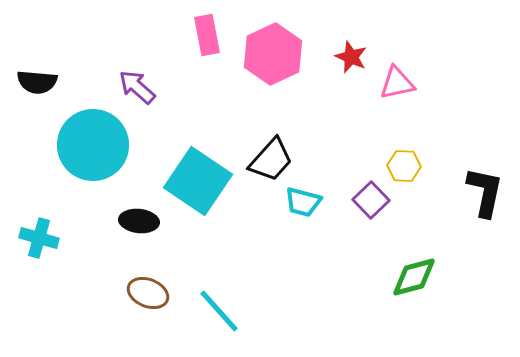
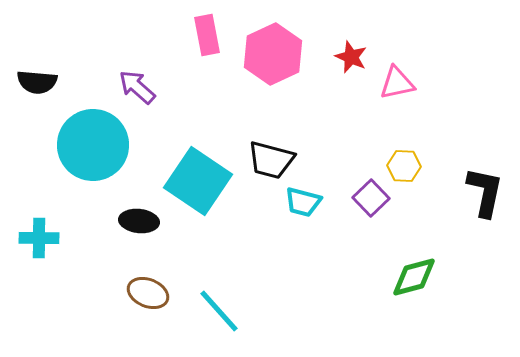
black trapezoid: rotated 63 degrees clockwise
purple square: moved 2 px up
cyan cross: rotated 15 degrees counterclockwise
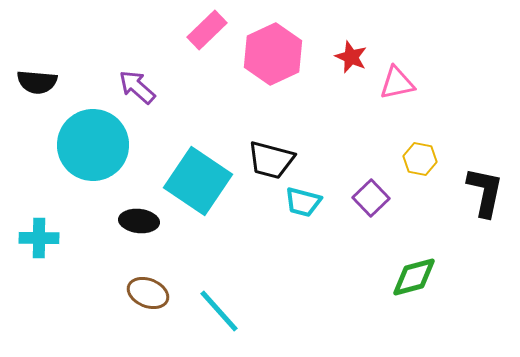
pink rectangle: moved 5 px up; rotated 57 degrees clockwise
yellow hexagon: moved 16 px right, 7 px up; rotated 8 degrees clockwise
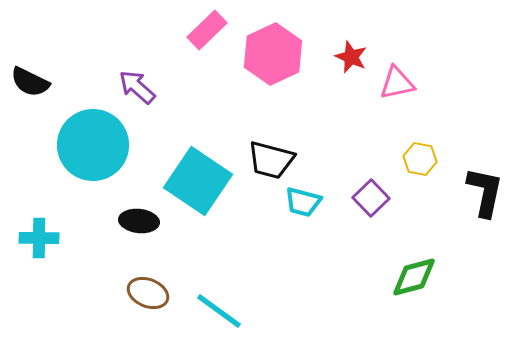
black semicircle: moved 7 px left; rotated 21 degrees clockwise
cyan line: rotated 12 degrees counterclockwise
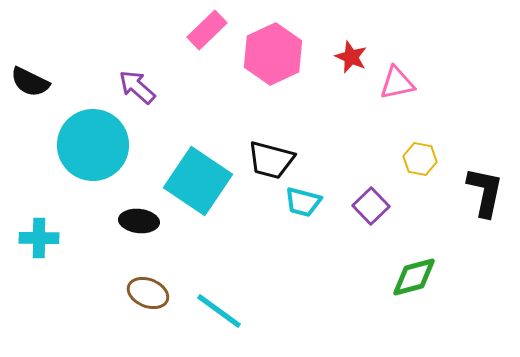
purple square: moved 8 px down
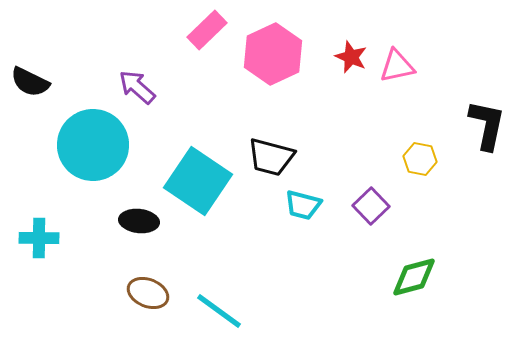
pink triangle: moved 17 px up
black trapezoid: moved 3 px up
black L-shape: moved 2 px right, 67 px up
cyan trapezoid: moved 3 px down
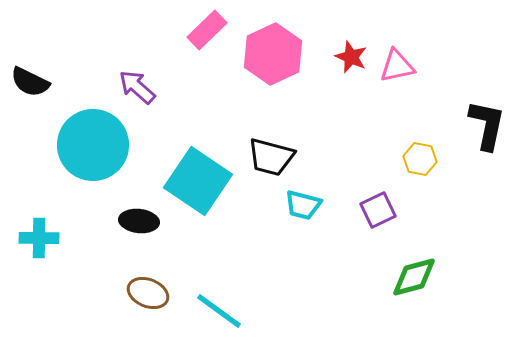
purple square: moved 7 px right, 4 px down; rotated 18 degrees clockwise
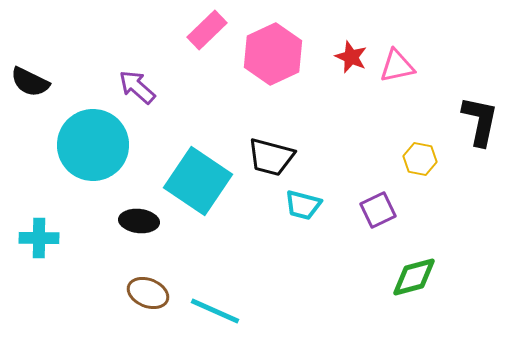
black L-shape: moved 7 px left, 4 px up
cyan line: moved 4 px left; rotated 12 degrees counterclockwise
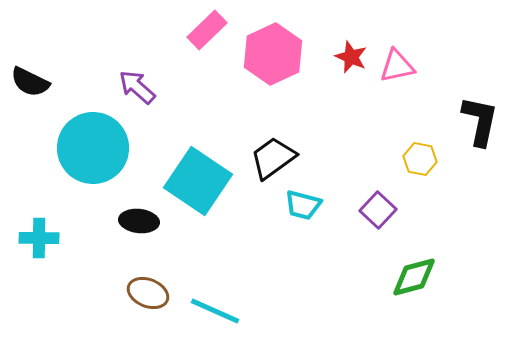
cyan circle: moved 3 px down
black trapezoid: moved 2 px right, 1 px down; rotated 129 degrees clockwise
purple square: rotated 21 degrees counterclockwise
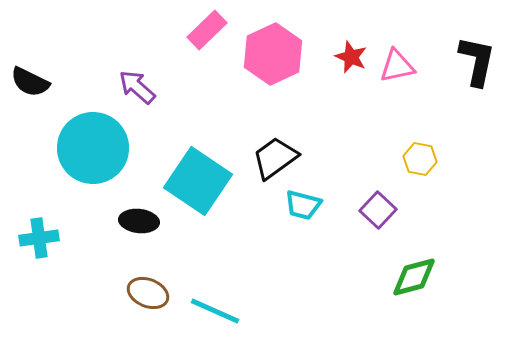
black L-shape: moved 3 px left, 60 px up
black trapezoid: moved 2 px right
cyan cross: rotated 9 degrees counterclockwise
